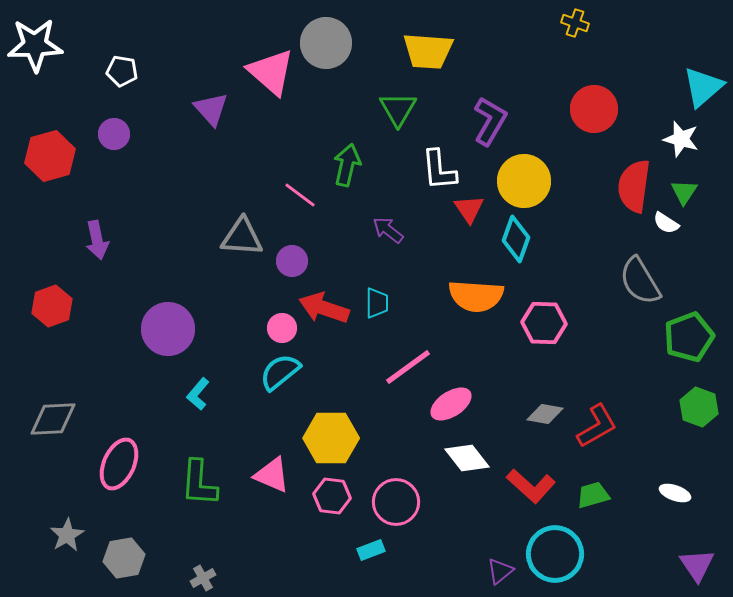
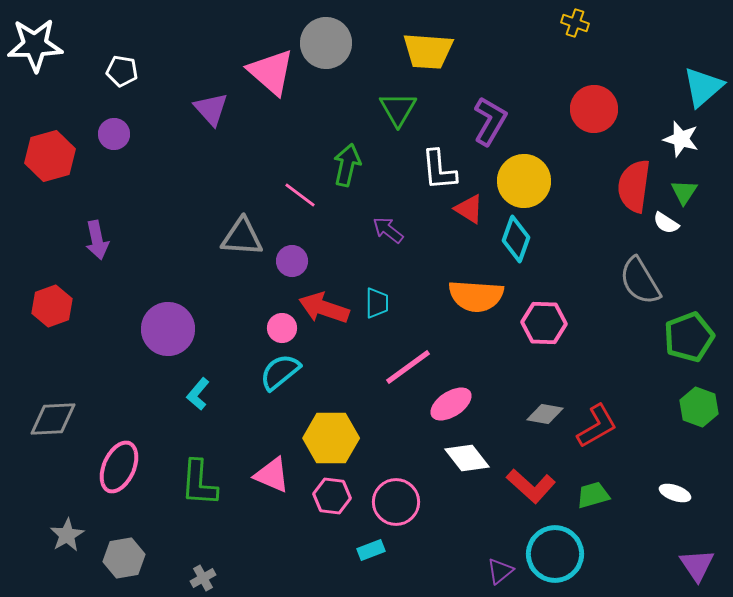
red triangle at (469, 209): rotated 24 degrees counterclockwise
pink ellipse at (119, 464): moved 3 px down
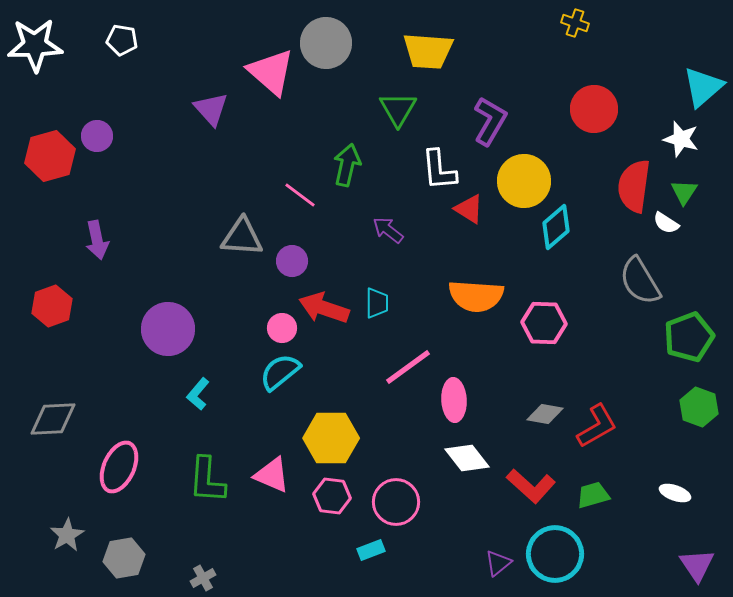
white pentagon at (122, 71): moved 31 px up
purple circle at (114, 134): moved 17 px left, 2 px down
cyan diamond at (516, 239): moved 40 px right, 12 px up; rotated 30 degrees clockwise
pink ellipse at (451, 404): moved 3 px right, 4 px up; rotated 60 degrees counterclockwise
green L-shape at (199, 483): moved 8 px right, 3 px up
purple triangle at (500, 571): moved 2 px left, 8 px up
